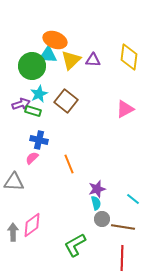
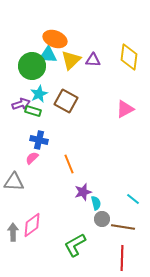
orange ellipse: moved 1 px up
brown square: rotated 10 degrees counterclockwise
purple star: moved 14 px left, 3 px down
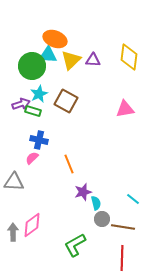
pink triangle: rotated 18 degrees clockwise
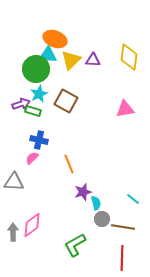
green circle: moved 4 px right, 3 px down
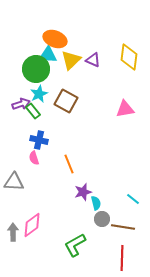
purple triangle: rotated 21 degrees clockwise
green rectangle: rotated 35 degrees clockwise
pink semicircle: moved 2 px right; rotated 64 degrees counterclockwise
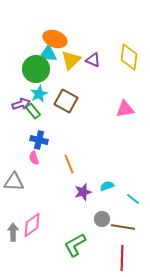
cyan triangle: moved 1 px up
cyan semicircle: moved 11 px right, 17 px up; rotated 96 degrees counterclockwise
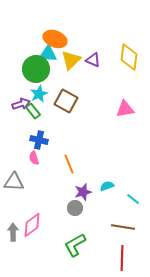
gray circle: moved 27 px left, 11 px up
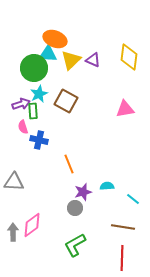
green circle: moved 2 px left, 1 px up
green rectangle: rotated 35 degrees clockwise
pink semicircle: moved 11 px left, 31 px up
cyan semicircle: rotated 16 degrees clockwise
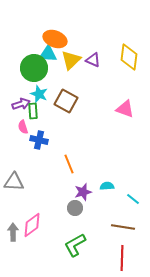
cyan star: rotated 24 degrees counterclockwise
pink triangle: rotated 30 degrees clockwise
